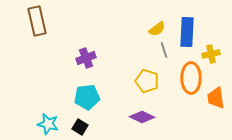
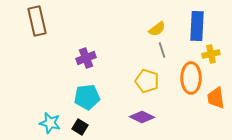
blue rectangle: moved 10 px right, 6 px up
gray line: moved 2 px left
cyan star: moved 2 px right, 1 px up
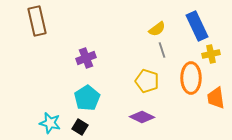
blue rectangle: rotated 28 degrees counterclockwise
cyan pentagon: moved 1 px down; rotated 25 degrees counterclockwise
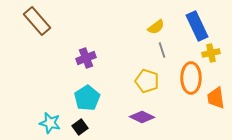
brown rectangle: rotated 28 degrees counterclockwise
yellow semicircle: moved 1 px left, 2 px up
yellow cross: moved 1 px up
black square: rotated 21 degrees clockwise
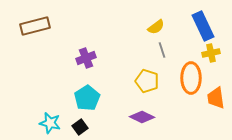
brown rectangle: moved 2 px left, 5 px down; rotated 64 degrees counterclockwise
blue rectangle: moved 6 px right
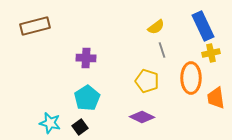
purple cross: rotated 24 degrees clockwise
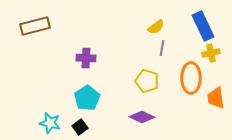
gray line: moved 2 px up; rotated 28 degrees clockwise
